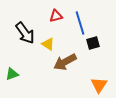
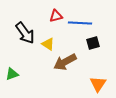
blue line: rotated 70 degrees counterclockwise
orange triangle: moved 1 px left, 1 px up
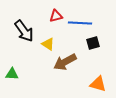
black arrow: moved 1 px left, 2 px up
green triangle: rotated 24 degrees clockwise
orange triangle: rotated 48 degrees counterclockwise
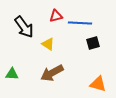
black arrow: moved 4 px up
brown arrow: moved 13 px left, 11 px down
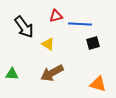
blue line: moved 1 px down
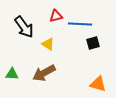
brown arrow: moved 8 px left
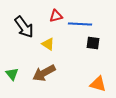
black square: rotated 24 degrees clockwise
green triangle: rotated 48 degrees clockwise
